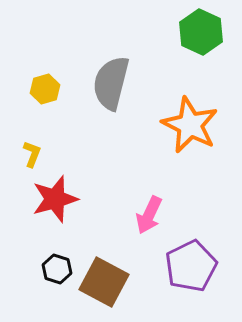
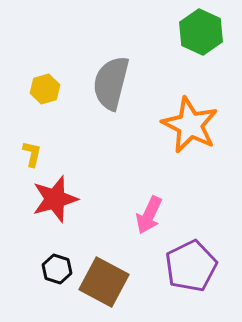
yellow L-shape: rotated 8 degrees counterclockwise
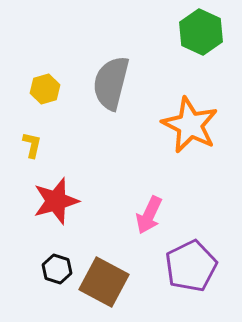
yellow L-shape: moved 9 px up
red star: moved 1 px right, 2 px down
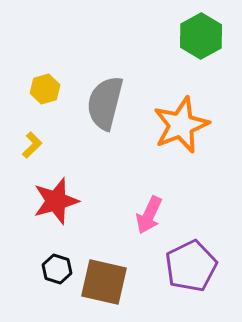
green hexagon: moved 4 px down; rotated 6 degrees clockwise
gray semicircle: moved 6 px left, 20 px down
orange star: moved 9 px left; rotated 24 degrees clockwise
yellow L-shape: rotated 32 degrees clockwise
brown square: rotated 15 degrees counterclockwise
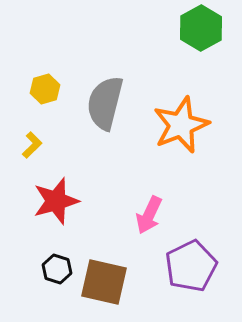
green hexagon: moved 8 px up
